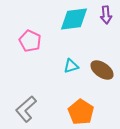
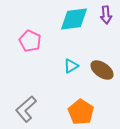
cyan triangle: rotated 14 degrees counterclockwise
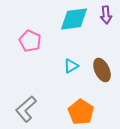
brown ellipse: rotated 30 degrees clockwise
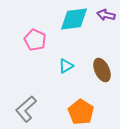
purple arrow: rotated 108 degrees clockwise
pink pentagon: moved 5 px right, 1 px up
cyan triangle: moved 5 px left
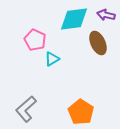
cyan triangle: moved 14 px left, 7 px up
brown ellipse: moved 4 px left, 27 px up
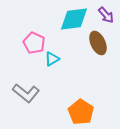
purple arrow: rotated 144 degrees counterclockwise
pink pentagon: moved 1 px left, 3 px down
gray L-shape: moved 16 px up; rotated 100 degrees counterclockwise
